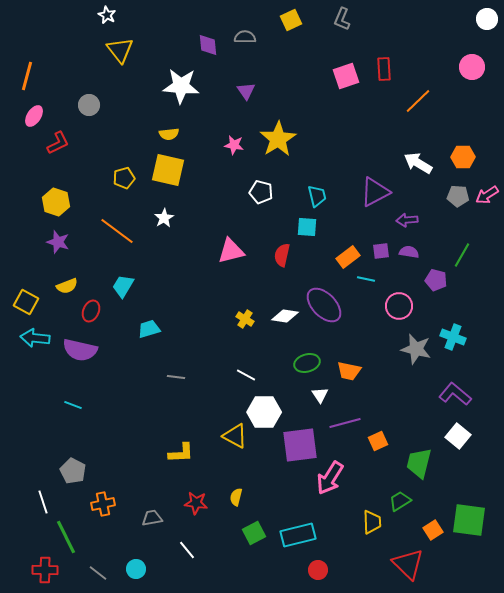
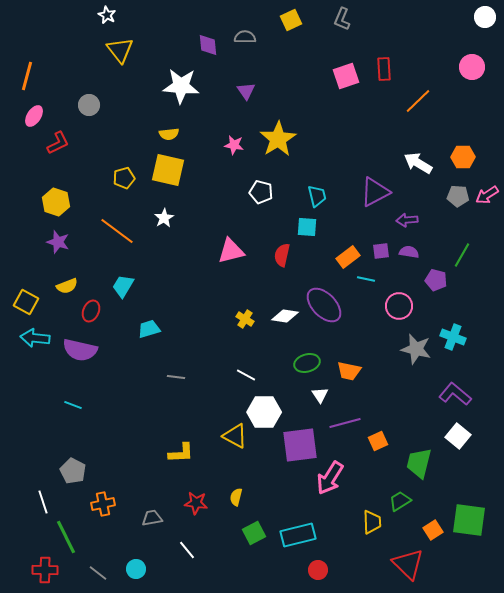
white circle at (487, 19): moved 2 px left, 2 px up
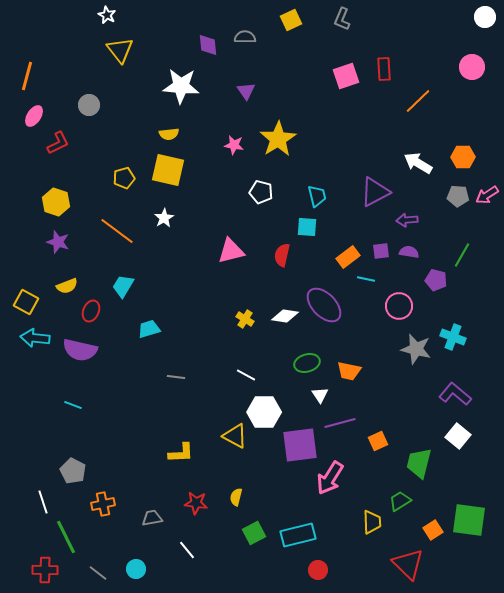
purple line at (345, 423): moved 5 px left
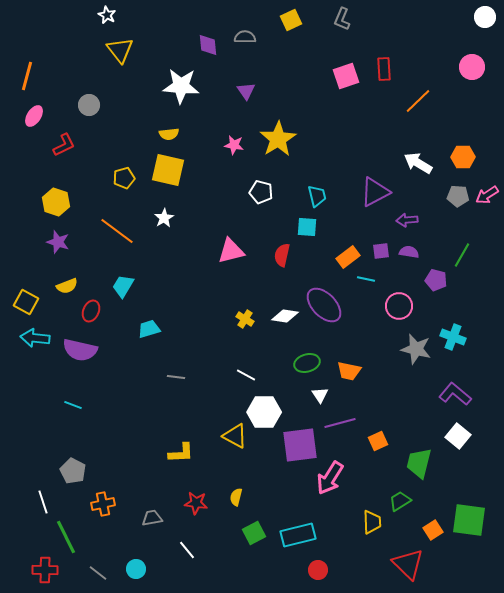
red L-shape at (58, 143): moved 6 px right, 2 px down
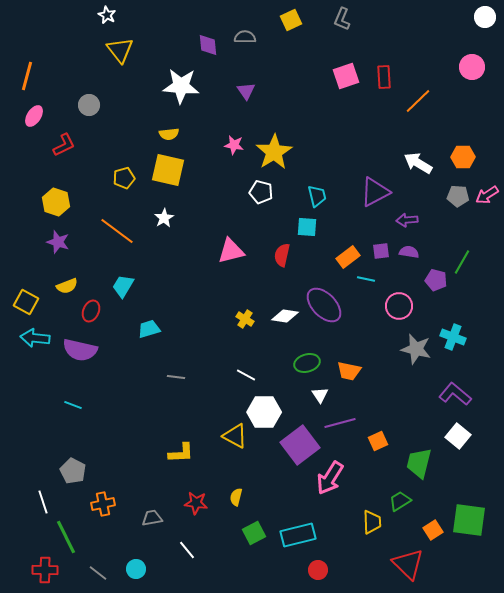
red rectangle at (384, 69): moved 8 px down
yellow star at (278, 139): moved 4 px left, 13 px down
green line at (462, 255): moved 7 px down
purple square at (300, 445): rotated 30 degrees counterclockwise
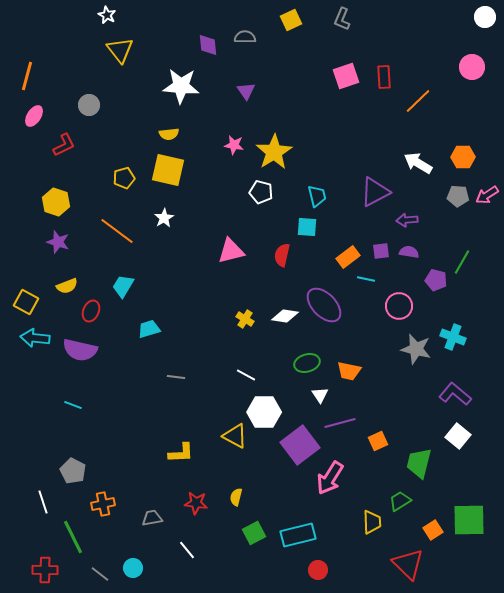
green square at (469, 520): rotated 9 degrees counterclockwise
green line at (66, 537): moved 7 px right
cyan circle at (136, 569): moved 3 px left, 1 px up
gray line at (98, 573): moved 2 px right, 1 px down
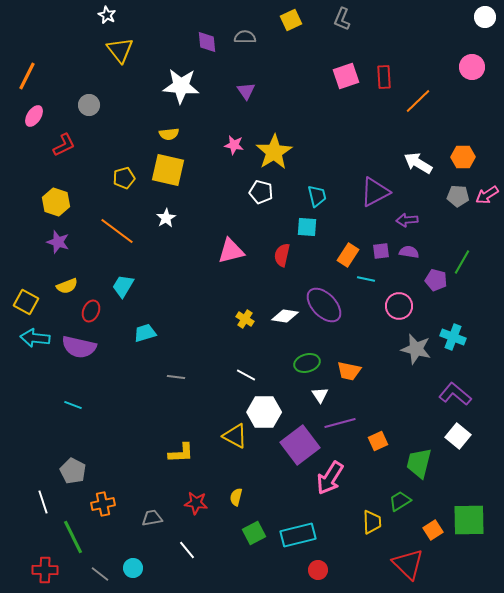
purple diamond at (208, 45): moved 1 px left, 3 px up
orange line at (27, 76): rotated 12 degrees clockwise
white star at (164, 218): moved 2 px right
orange rectangle at (348, 257): moved 2 px up; rotated 20 degrees counterclockwise
cyan trapezoid at (149, 329): moved 4 px left, 4 px down
purple semicircle at (80, 350): moved 1 px left, 3 px up
